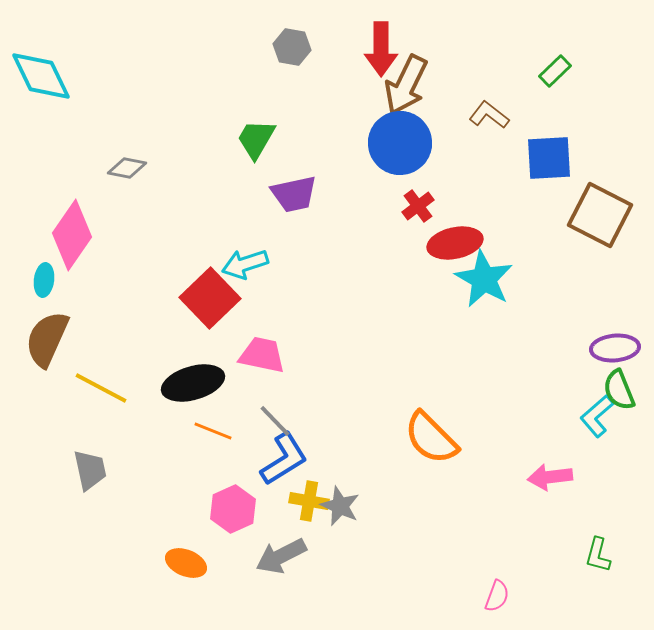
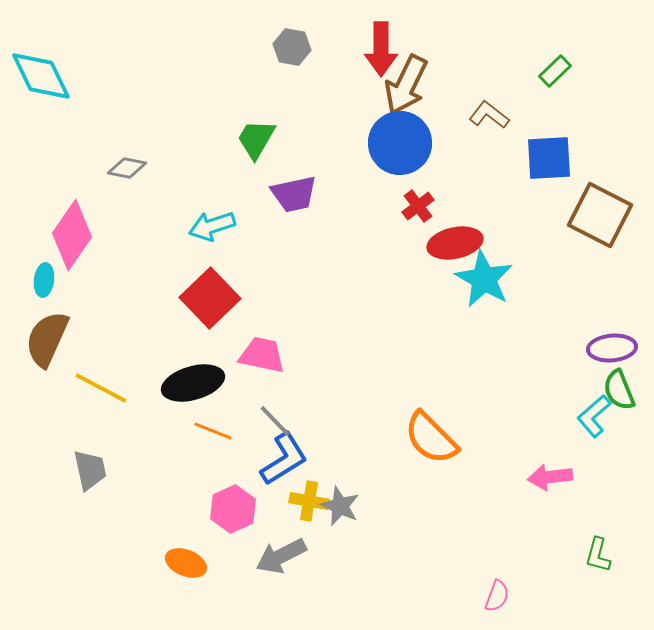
cyan arrow: moved 33 px left, 38 px up
purple ellipse: moved 3 px left
cyan L-shape: moved 3 px left
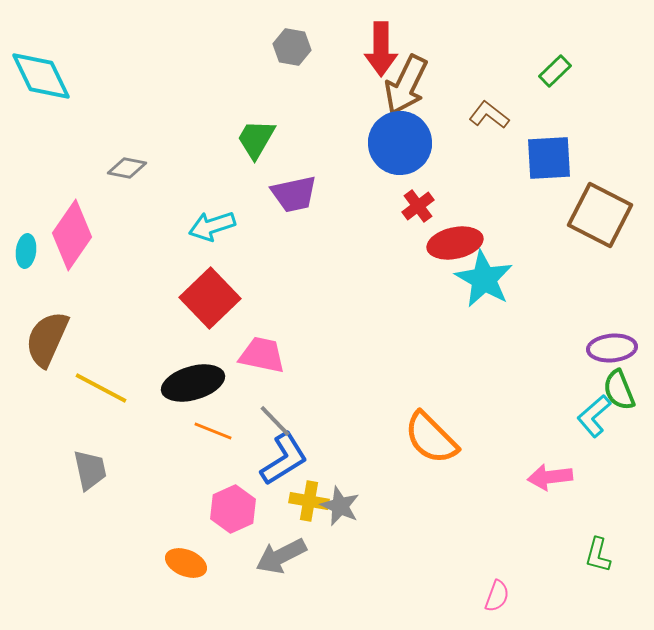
cyan ellipse: moved 18 px left, 29 px up
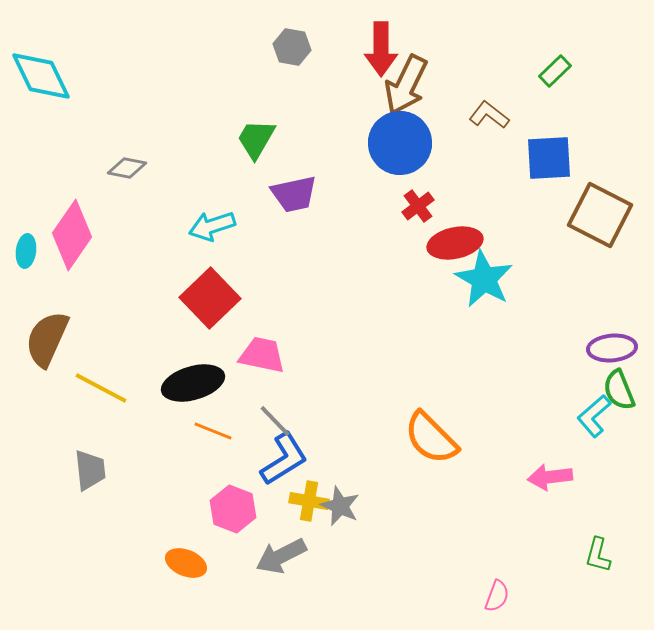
gray trapezoid: rotated 6 degrees clockwise
pink hexagon: rotated 15 degrees counterclockwise
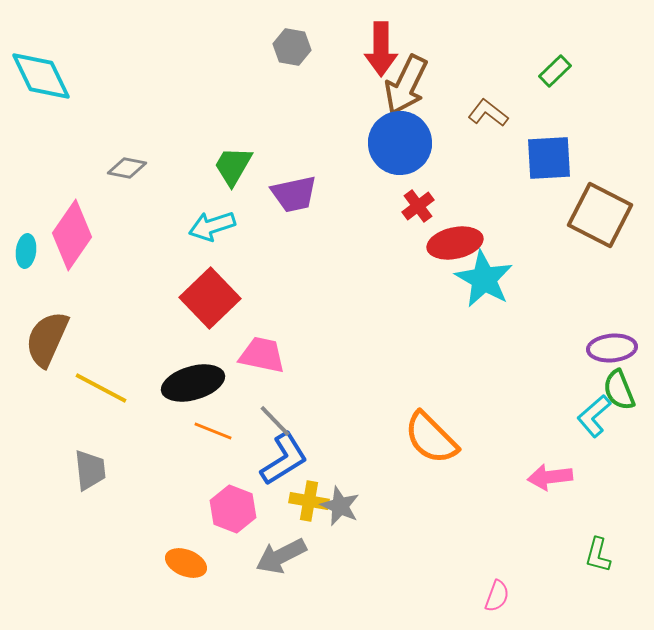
brown L-shape: moved 1 px left, 2 px up
green trapezoid: moved 23 px left, 27 px down
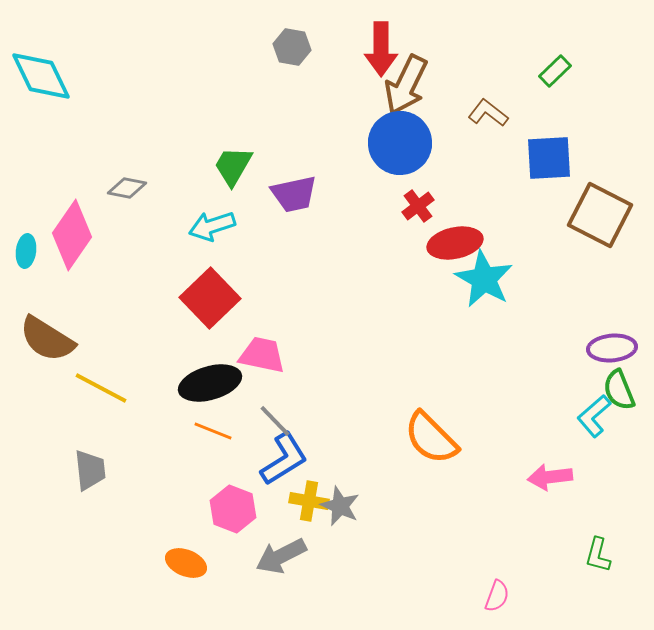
gray diamond: moved 20 px down
brown semicircle: rotated 82 degrees counterclockwise
black ellipse: moved 17 px right
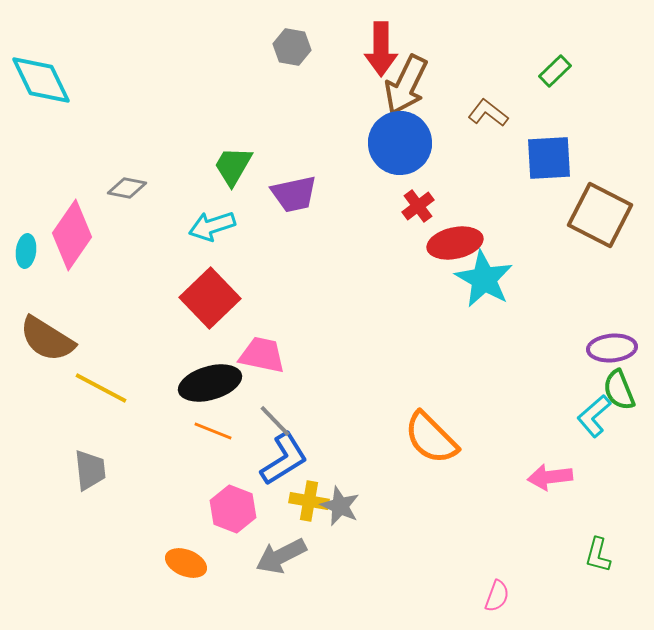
cyan diamond: moved 4 px down
